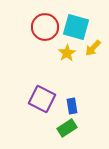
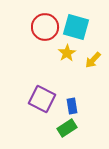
yellow arrow: moved 12 px down
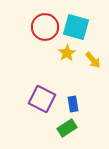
yellow arrow: rotated 84 degrees counterclockwise
blue rectangle: moved 1 px right, 2 px up
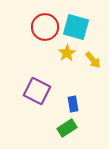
purple square: moved 5 px left, 8 px up
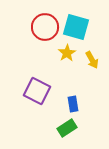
yellow arrow: moved 1 px left; rotated 12 degrees clockwise
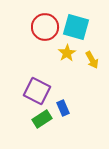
blue rectangle: moved 10 px left, 4 px down; rotated 14 degrees counterclockwise
green rectangle: moved 25 px left, 9 px up
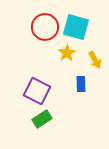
yellow arrow: moved 3 px right
blue rectangle: moved 18 px right, 24 px up; rotated 21 degrees clockwise
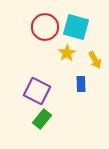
green rectangle: rotated 18 degrees counterclockwise
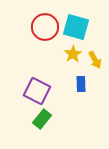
yellow star: moved 6 px right, 1 px down
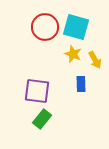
yellow star: rotated 18 degrees counterclockwise
purple square: rotated 20 degrees counterclockwise
